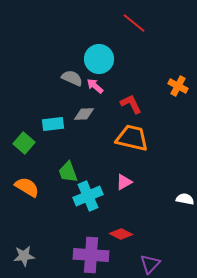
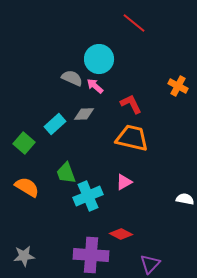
cyan rectangle: moved 2 px right; rotated 35 degrees counterclockwise
green trapezoid: moved 2 px left, 1 px down
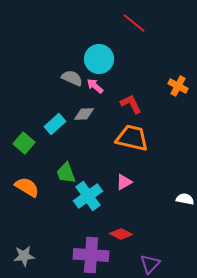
cyan cross: rotated 12 degrees counterclockwise
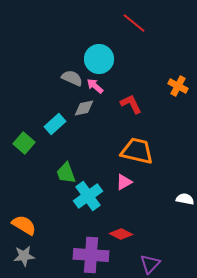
gray diamond: moved 6 px up; rotated 10 degrees counterclockwise
orange trapezoid: moved 5 px right, 13 px down
orange semicircle: moved 3 px left, 38 px down
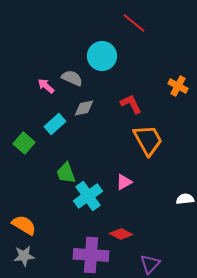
cyan circle: moved 3 px right, 3 px up
pink arrow: moved 49 px left
orange trapezoid: moved 11 px right, 11 px up; rotated 48 degrees clockwise
white semicircle: rotated 18 degrees counterclockwise
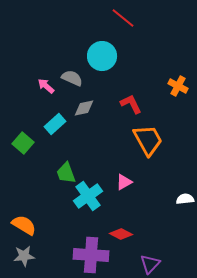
red line: moved 11 px left, 5 px up
green square: moved 1 px left
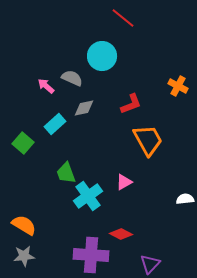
red L-shape: rotated 95 degrees clockwise
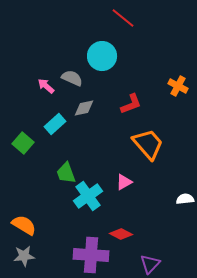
orange trapezoid: moved 4 px down; rotated 12 degrees counterclockwise
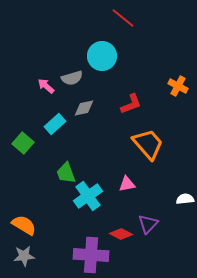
gray semicircle: rotated 140 degrees clockwise
pink triangle: moved 3 px right, 2 px down; rotated 18 degrees clockwise
purple triangle: moved 2 px left, 40 px up
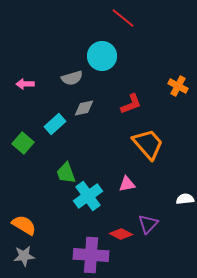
pink arrow: moved 21 px left, 2 px up; rotated 42 degrees counterclockwise
